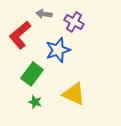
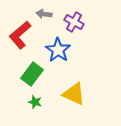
blue star: rotated 20 degrees counterclockwise
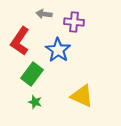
purple cross: rotated 24 degrees counterclockwise
red L-shape: moved 6 px down; rotated 16 degrees counterclockwise
yellow triangle: moved 8 px right, 2 px down
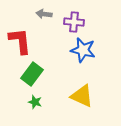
red L-shape: rotated 140 degrees clockwise
blue star: moved 25 px right; rotated 20 degrees counterclockwise
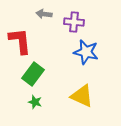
blue star: moved 3 px right, 2 px down
green rectangle: moved 1 px right
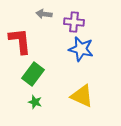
blue star: moved 5 px left, 3 px up
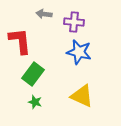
blue star: moved 2 px left, 3 px down
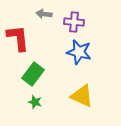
red L-shape: moved 2 px left, 3 px up
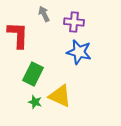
gray arrow: rotated 56 degrees clockwise
red L-shape: moved 3 px up; rotated 8 degrees clockwise
green rectangle: rotated 10 degrees counterclockwise
yellow triangle: moved 22 px left
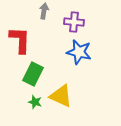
gray arrow: moved 3 px up; rotated 35 degrees clockwise
red L-shape: moved 2 px right, 5 px down
yellow triangle: moved 1 px right
